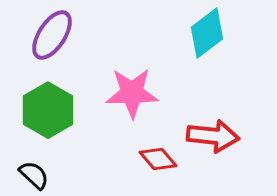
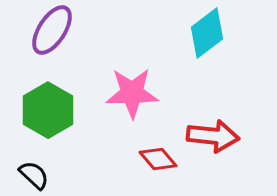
purple ellipse: moved 5 px up
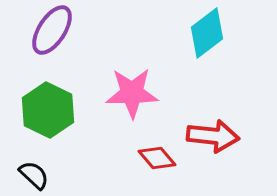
green hexagon: rotated 4 degrees counterclockwise
red diamond: moved 1 px left, 1 px up
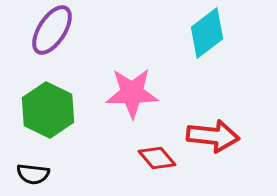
black semicircle: moved 1 px left, 1 px up; rotated 144 degrees clockwise
